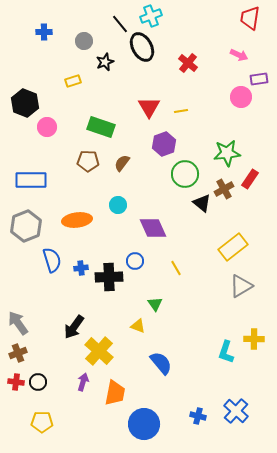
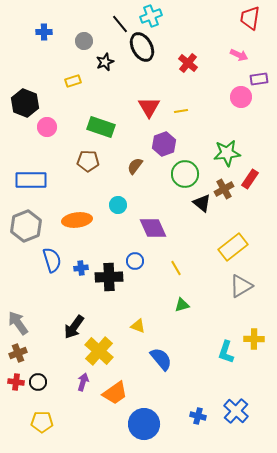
brown semicircle at (122, 163): moved 13 px right, 3 px down
green triangle at (155, 304): moved 27 px right, 1 px down; rotated 49 degrees clockwise
blue semicircle at (161, 363): moved 4 px up
orange trapezoid at (115, 393): rotated 44 degrees clockwise
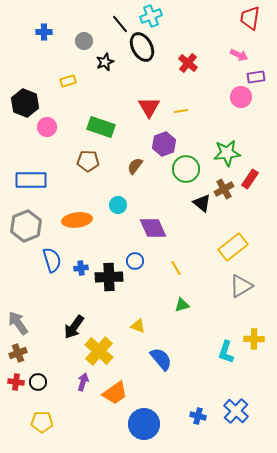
purple rectangle at (259, 79): moved 3 px left, 2 px up
yellow rectangle at (73, 81): moved 5 px left
green circle at (185, 174): moved 1 px right, 5 px up
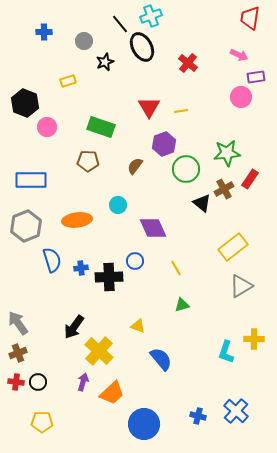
orange trapezoid at (115, 393): moved 3 px left; rotated 8 degrees counterclockwise
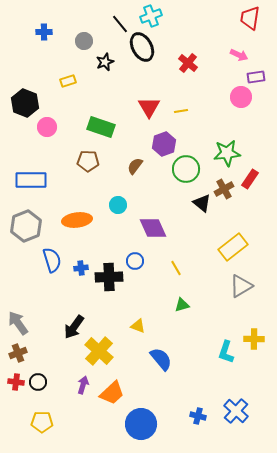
purple arrow at (83, 382): moved 3 px down
blue circle at (144, 424): moved 3 px left
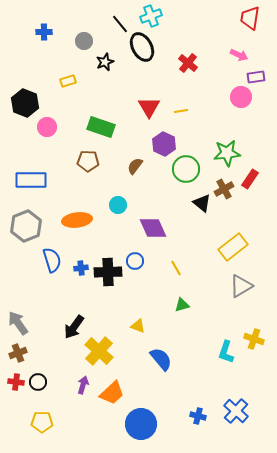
purple hexagon at (164, 144): rotated 15 degrees counterclockwise
black cross at (109, 277): moved 1 px left, 5 px up
yellow cross at (254, 339): rotated 18 degrees clockwise
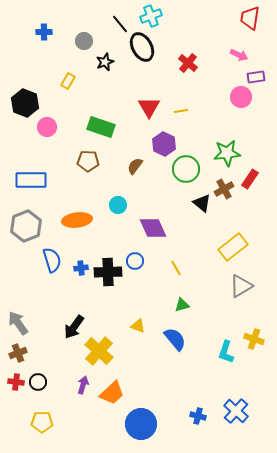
yellow rectangle at (68, 81): rotated 42 degrees counterclockwise
blue semicircle at (161, 359): moved 14 px right, 20 px up
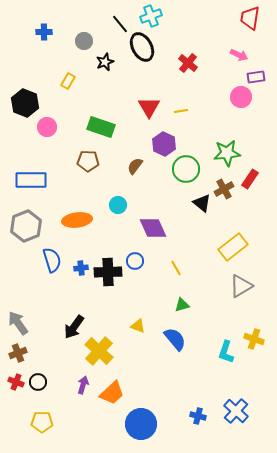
red cross at (16, 382): rotated 14 degrees clockwise
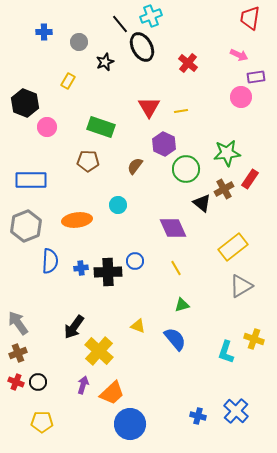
gray circle at (84, 41): moved 5 px left, 1 px down
purple diamond at (153, 228): moved 20 px right
blue semicircle at (52, 260): moved 2 px left, 1 px down; rotated 20 degrees clockwise
blue circle at (141, 424): moved 11 px left
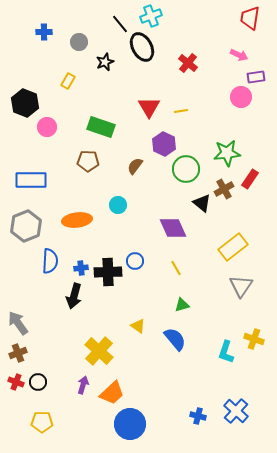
gray triangle at (241, 286): rotated 25 degrees counterclockwise
yellow triangle at (138, 326): rotated 14 degrees clockwise
black arrow at (74, 327): moved 31 px up; rotated 20 degrees counterclockwise
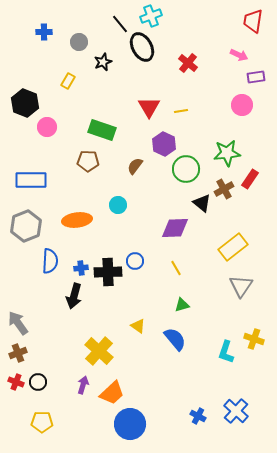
red trapezoid at (250, 18): moved 3 px right, 3 px down
black star at (105, 62): moved 2 px left
pink circle at (241, 97): moved 1 px right, 8 px down
green rectangle at (101, 127): moved 1 px right, 3 px down
purple diamond at (173, 228): moved 2 px right; rotated 68 degrees counterclockwise
blue cross at (198, 416): rotated 14 degrees clockwise
